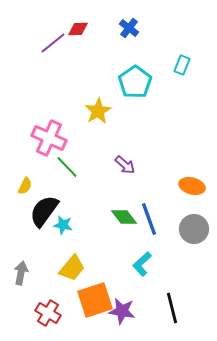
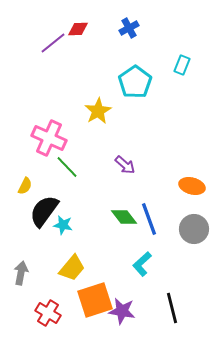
blue cross: rotated 24 degrees clockwise
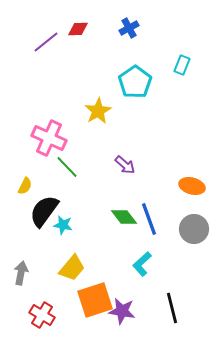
purple line: moved 7 px left, 1 px up
red cross: moved 6 px left, 2 px down
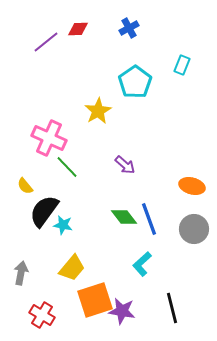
yellow semicircle: rotated 114 degrees clockwise
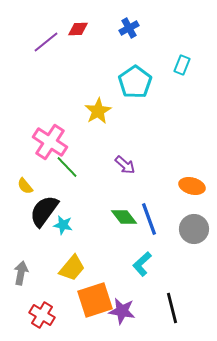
pink cross: moved 1 px right, 4 px down; rotated 8 degrees clockwise
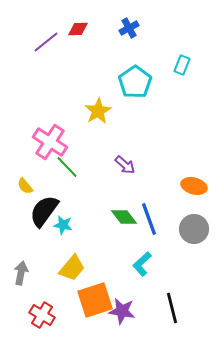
orange ellipse: moved 2 px right
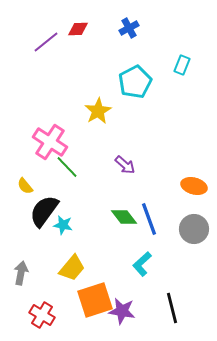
cyan pentagon: rotated 8 degrees clockwise
